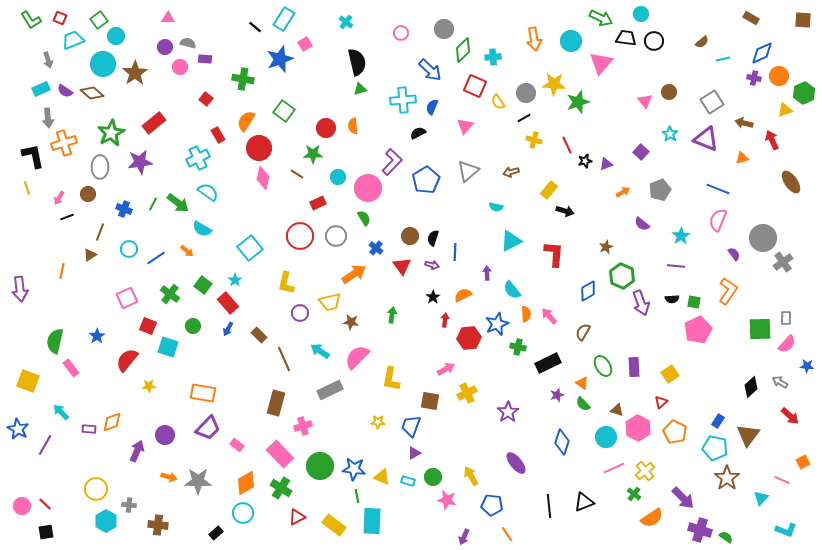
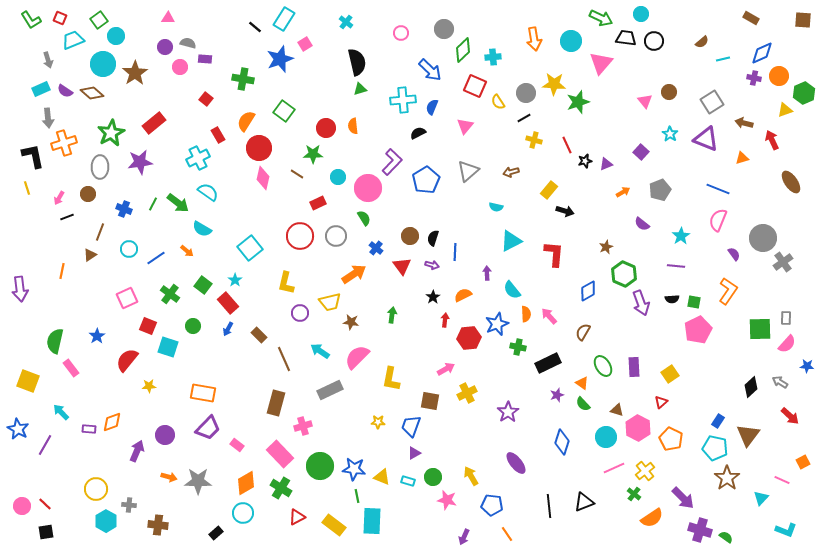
green hexagon at (622, 276): moved 2 px right, 2 px up
orange pentagon at (675, 432): moved 4 px left, 7 px down
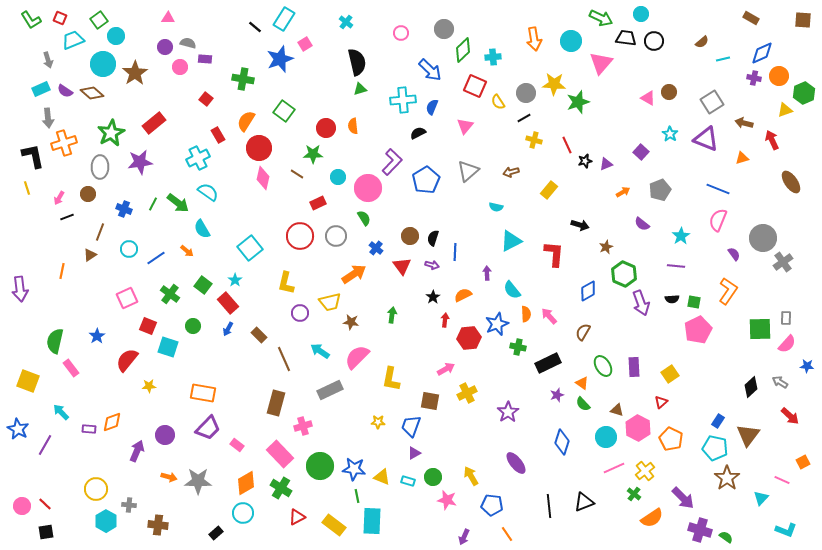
pink triangle at (645, 101): moved 3 px right, 3 px up; rotated 21 degrees counterclockwise
black arrow at (565, 211): moved 15 px right, 14 px down
cyan semicircle at (202, 229): rotated 30 degrees clockwise
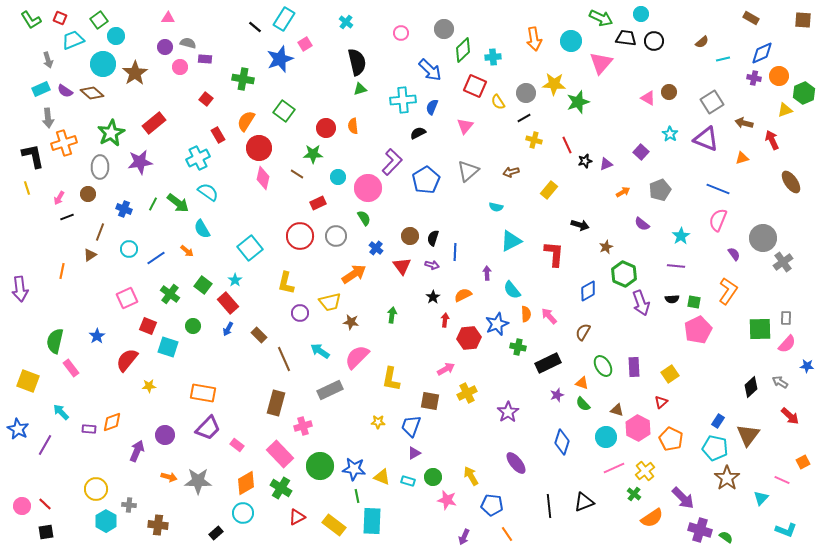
orange triangle at (582, 383): rotated 16 degrees counterclockwise
